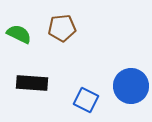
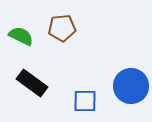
green semicircle: moved 2 px right, 2 px down
black rectangle: rotated 32 degrees clockwise
blue square: moved 1 px left, 1 px down; rotated 25 degrees counterclockwise
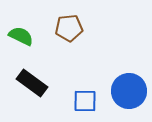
brown pentagon: moved 7 px right
blue circle: moved 2 px left, 5 px down
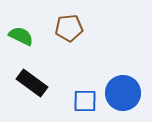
blue circle: moved 6 px left, 2 px down
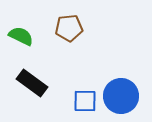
blue circle: moved 2 px left, 3 px down
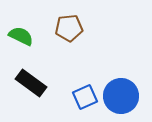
black rectangle: moved 1 px left
blue square: moved 4 px up; rotated 25 degrees counterclockwise
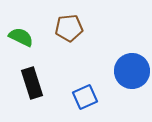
green semicircle: moved 1 px down
black rectangle: moved 1 px right; rotated 36 degrees clockwise
blue circle: moved 11 px right, 25 px up
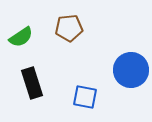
green semicircle: rotated 120 degrees clockwise
blue circle: moved 1 px left, 1 px up
blue square: rotated 35 degrees clockwise
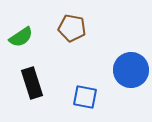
brown pentagon: moved 3 px right; rotated 16 degrees clockwise
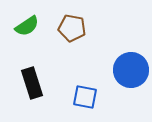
green semicircle: moved 6 px right, 11 px up
